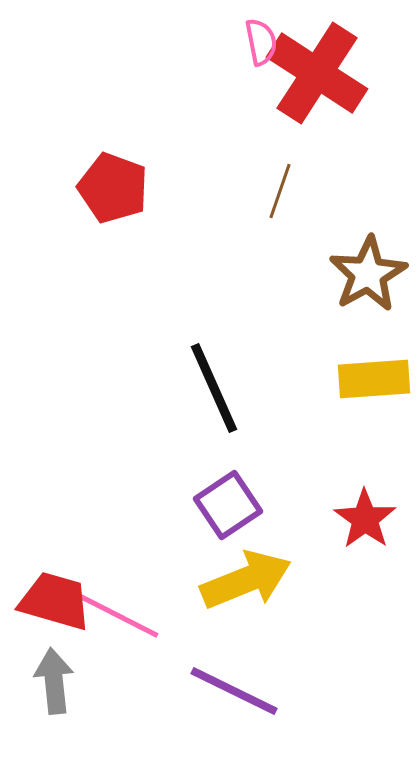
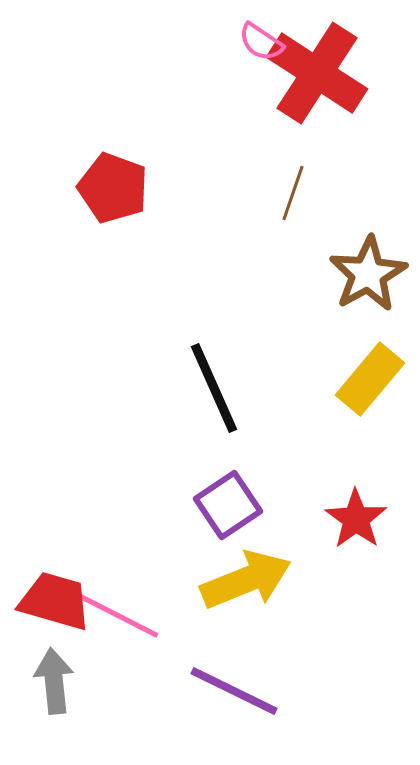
pink semicircle: rotated 135 degrees clockwise
brown line: moved 13 px right, 2 px down
yellow rectangle: moved 4 px left; rotated 46 degrees counterclockwise
red star: moved 9 px left
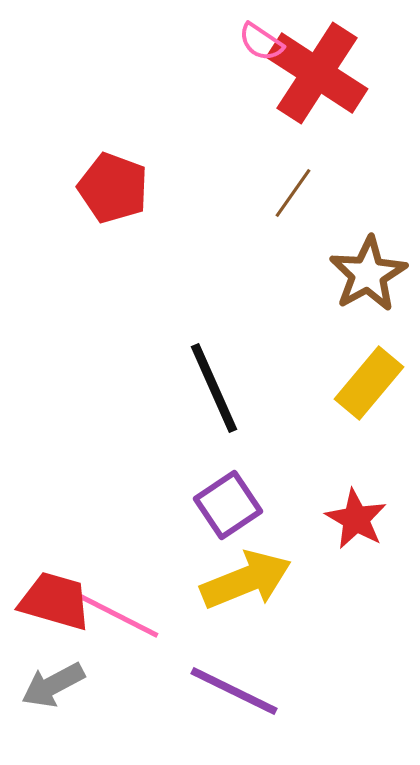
brown line: rotated 16 degrees clockwise
yellow rectangle: moved 1 px left, 4 px down
red star: rotated 6 degrees counterclockwise
gray arrow: moved 1 px left, 4 px down; rotated 112 degrees counterclockwise
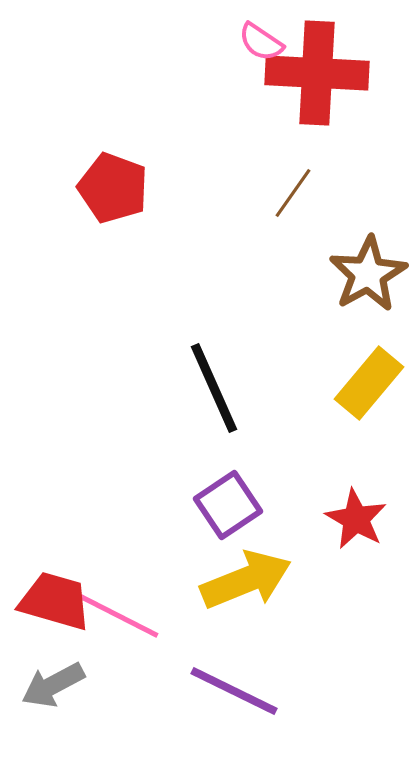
red cross: rotated 30 degrees counterclockwise
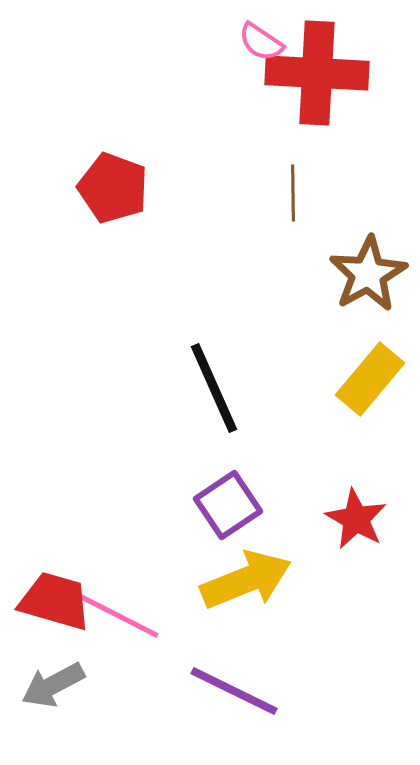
brown line: rotated 36 degrees counterclockwise
yellow rectangle: moved 1 px right, 4 px up
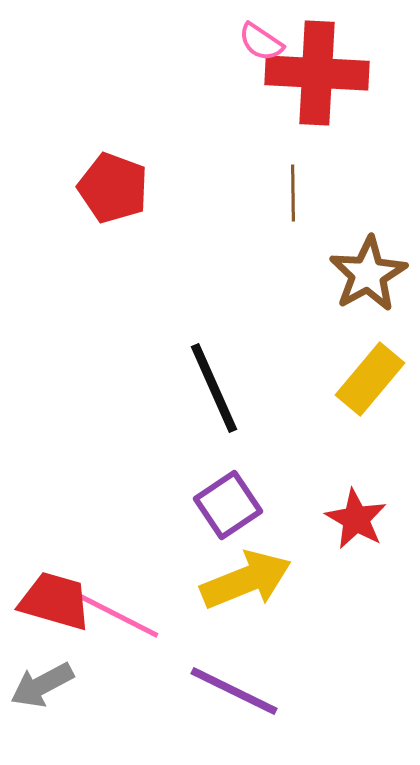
gray arrow: moved 11 px left
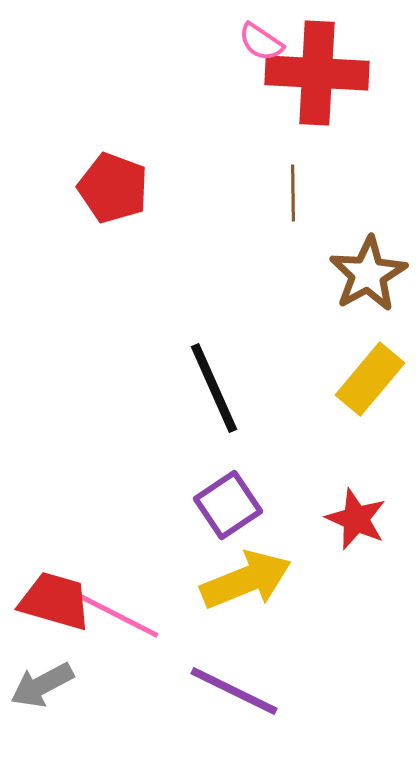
red star: rotated 6 degrees counterclockwise
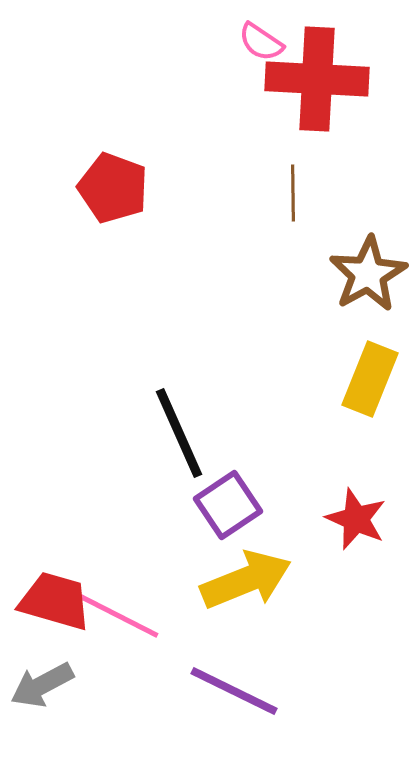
red cross: moved 6 px down
yellow rectangle: rotated 18 degrees counterclockwise
black line: moved 35 px left, 45 px down
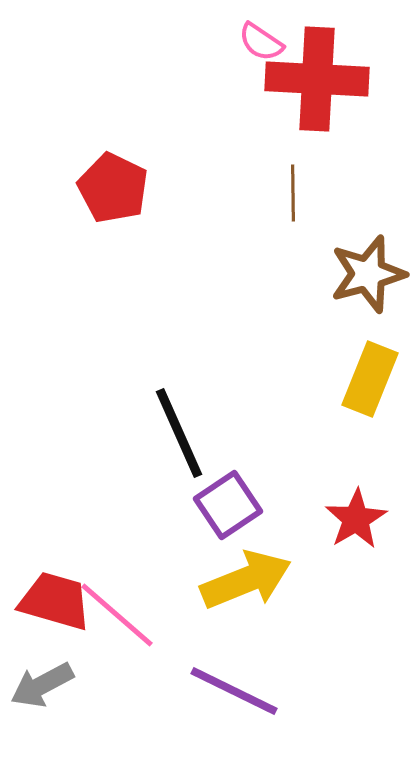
red pentagon: rotated 6 degrees clockwise
brown star: rotated 14 degrees clockwise
red star: rotated 18 degrees clockwise
pink line: rotated 14 degrees clockwise
